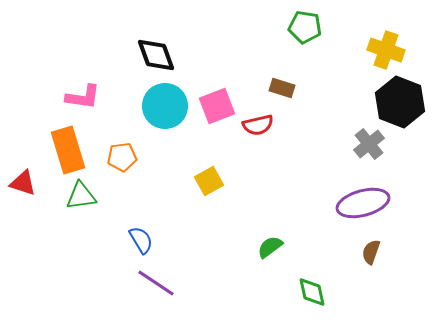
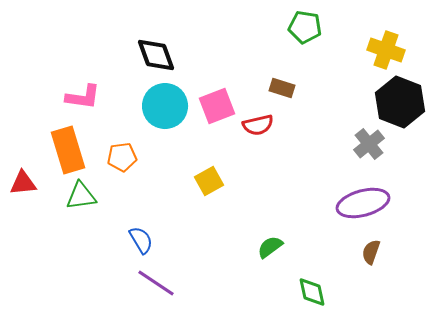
red triangle: rotated 24 degrees counterclockwise
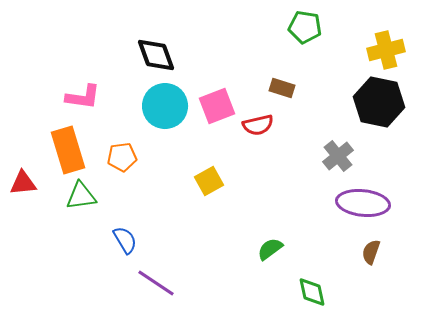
yellow cross: rotated 33 degrees counterclockwise
black hexagon: moved 21 px left; rotated 9 degrees counterclockwise
gray cross: moved 31 px left, 12 px down
purple ellipse: rotated 21 degrees clockwise
blue semicircle: moved 16 px left
green semicircle: moved 2 px down
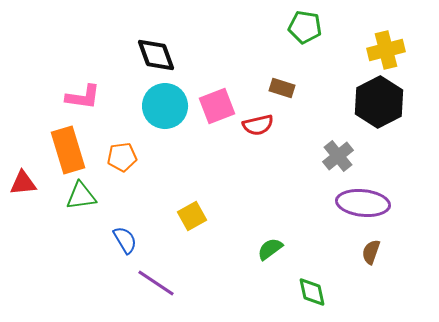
black hexagon: rotated 21 degrees clockwise
yellow square: moved 17 px left, 35 px down
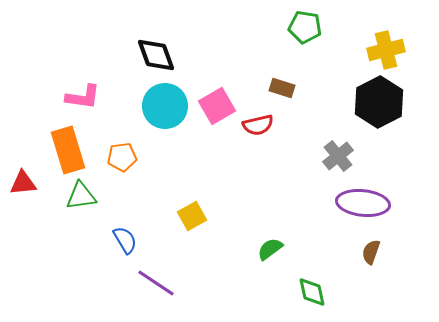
pink square: rotated 9 degrees counterclockwise
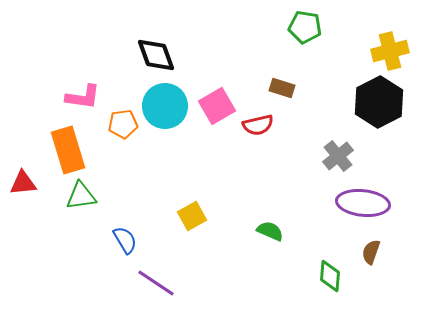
yellow cross: moved 4 px right, 1 px down
orange pentagon: moved 1 px right, 33 px up
green semicircle: moved 18 px up; rotated 60 degrees clockwise
green diamond: moved 18 px right, 16 px up; rotated 16 degrees clockwise
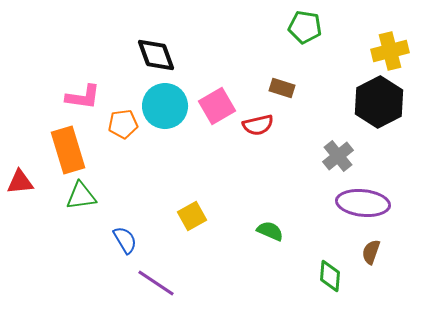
red triangle: moved 3 px left, 1 px up
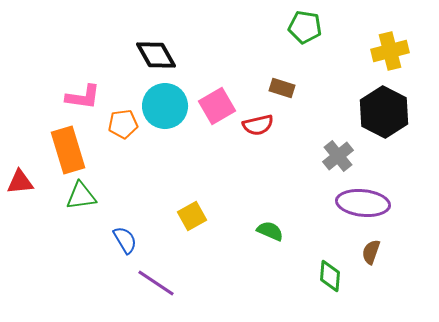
black diamond: rotated 9 degrees counterclockwise
black hexagon: moved 5 px right, 10 px down; rotated 6 degrees counterclockwise
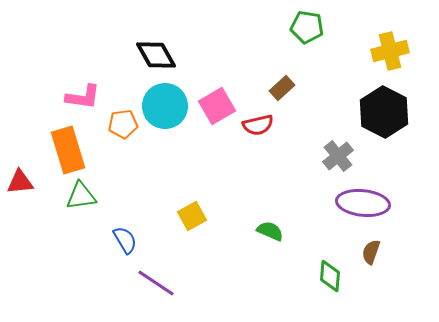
green pentagon: moved 2 px right
brown rectangle: rotated 60 degrees counterclockwise
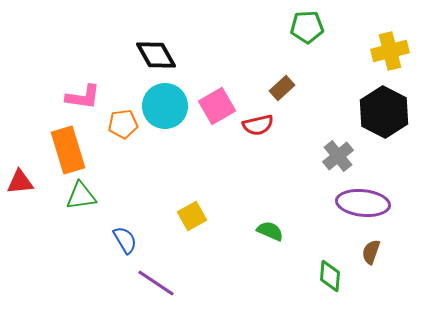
green pentagon: rotated 12 degrees counterclockwise
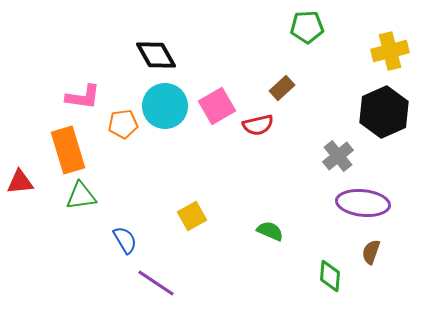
black hexagon: rotated 9 degrees clockwise
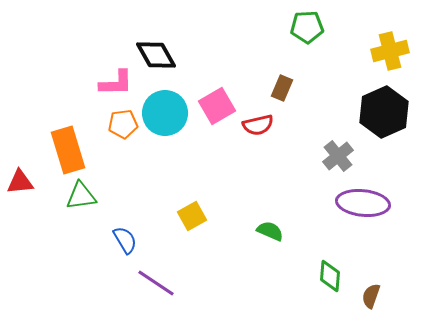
brown rectangle: rotated 25 degrees counterclockwise
pink L-shape: moved 33 px right, 14 px up; rotated 9 degrees counterclockwise
cyan circle: moved 7 px down
brown semicircle: moved 44 px down
